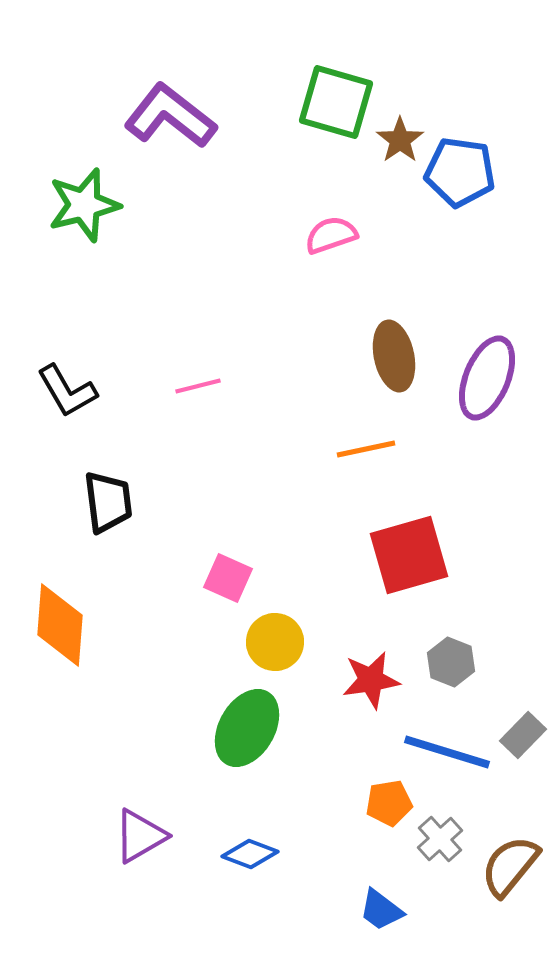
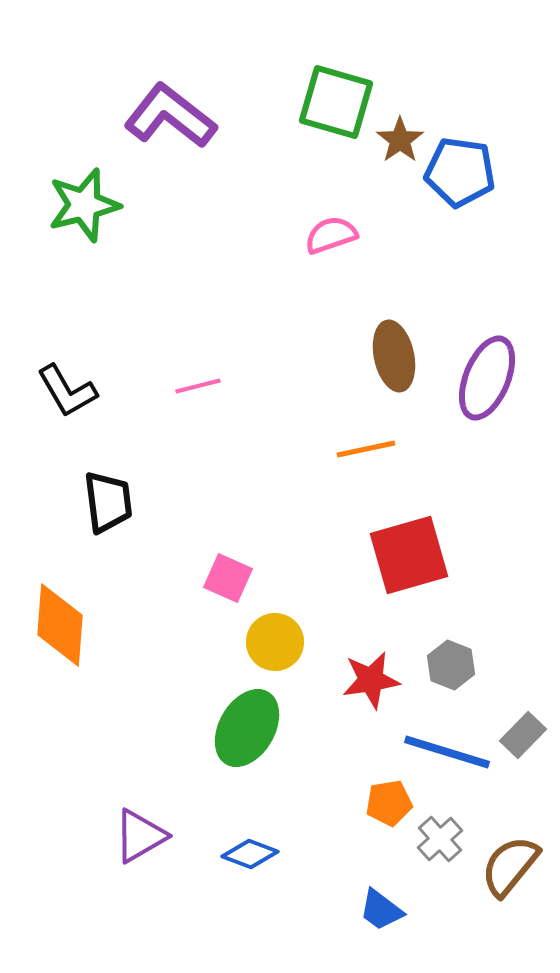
gray hexagon: moved 3 px down
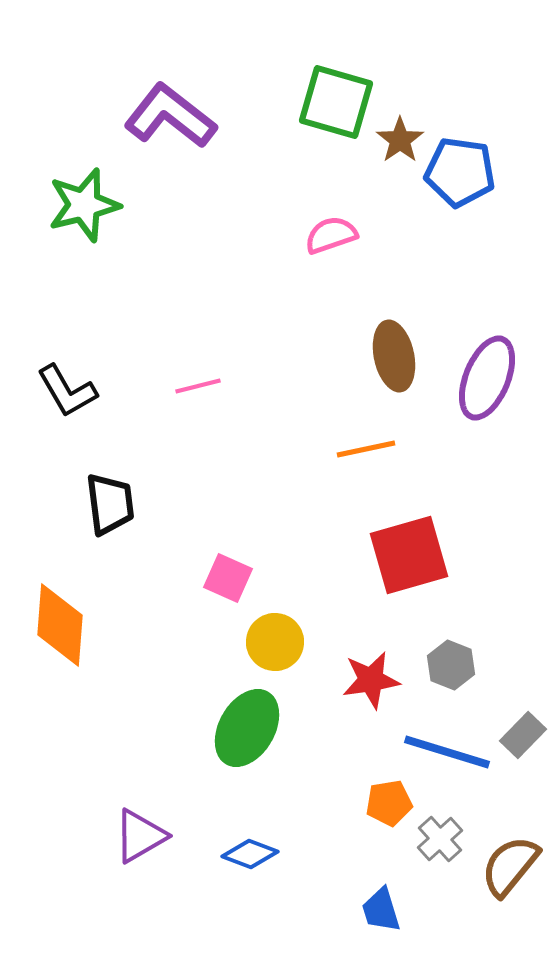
black trapezoid: moved 2 px right, 2 px down
blue trapezoid: rotated 36 degrees clockwise
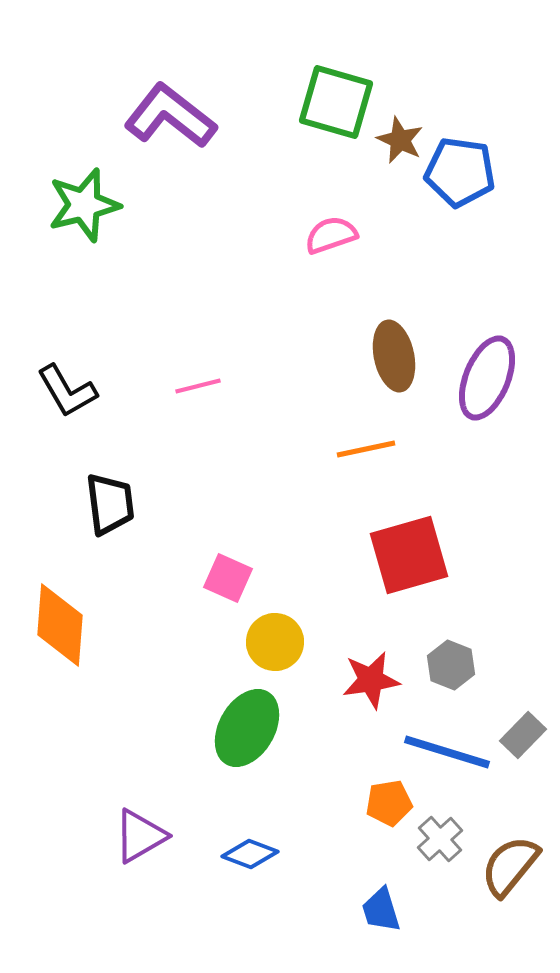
brown star: rotated 12 degrees counterclockwise
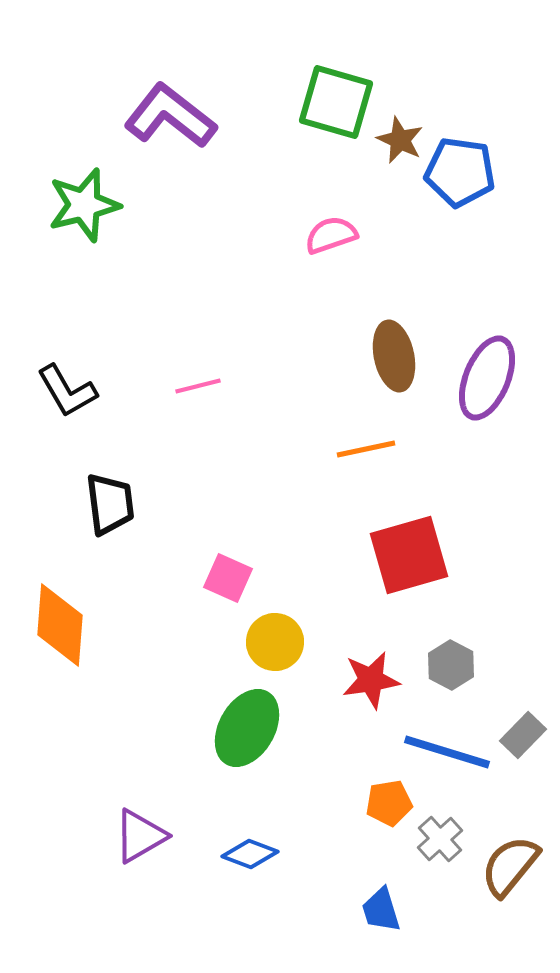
gray hexagon: rotated 6 degrees clockwise
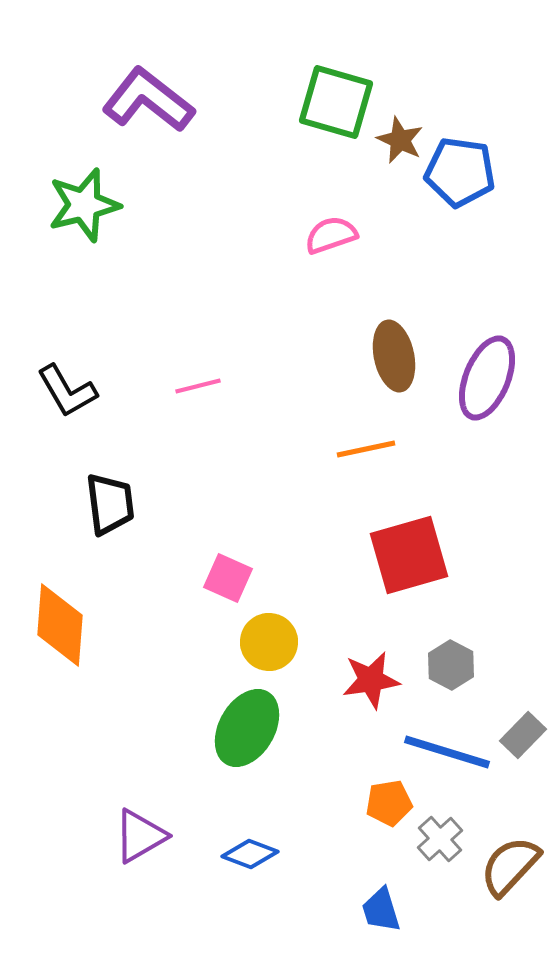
purple L-shape: moved 22 px left, 16 px up
yellow circle: moved 6 px left
brown semicircle: rotated 4 degrees clockwise
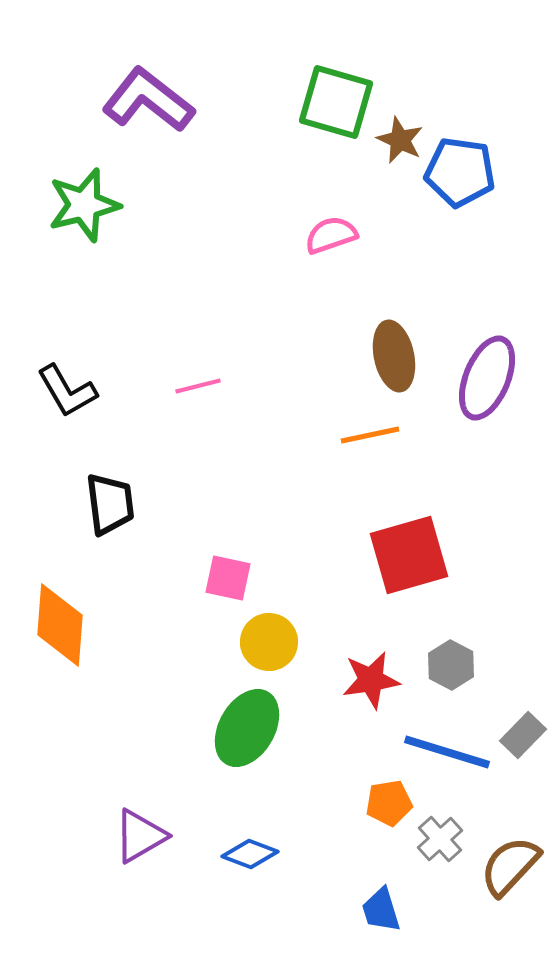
orange line: moved 4 px right, 14 px up
pink square: rotated 12 degrees counterclockwise
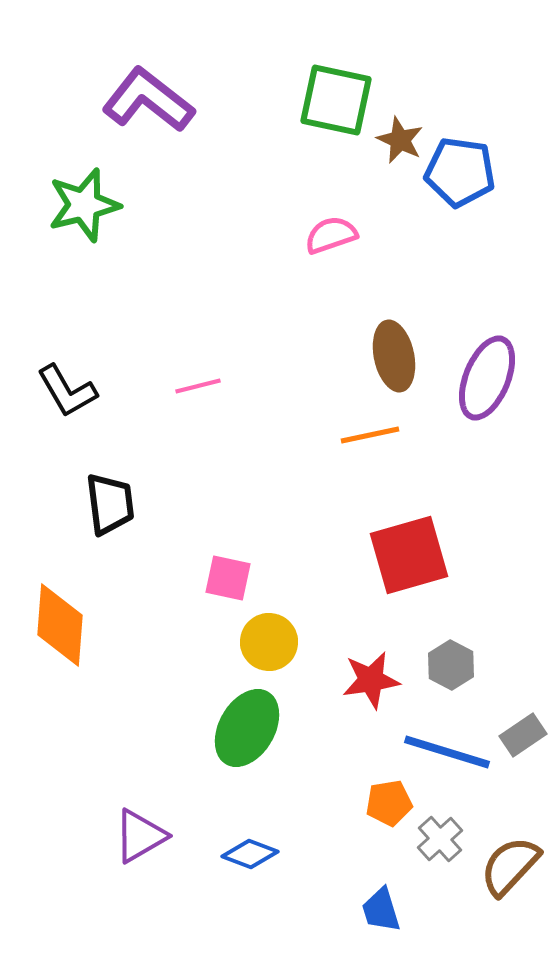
green square: moved 2 px up; rotated 4 degrees counterclockwise
gray rectangle: rotated 12 degrees clockwise
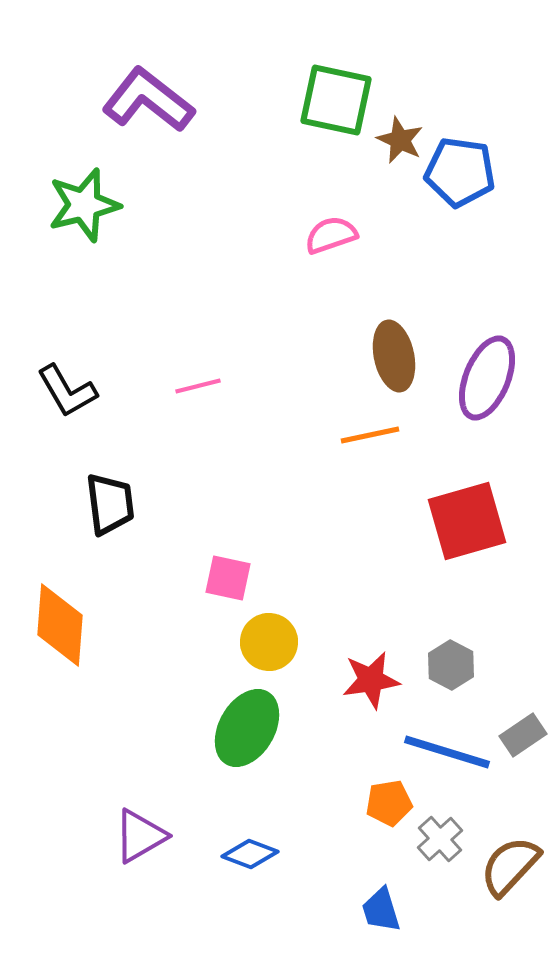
red square: moved 58 px right, 34 px up
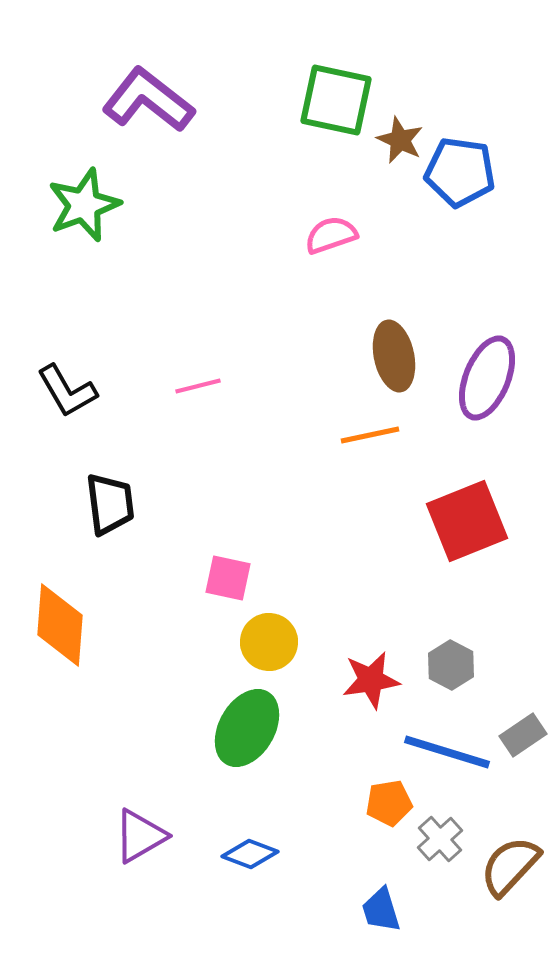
green star: rotated 6 degrees counterclockwise
red square: rotated 6 degrees counterclockwise
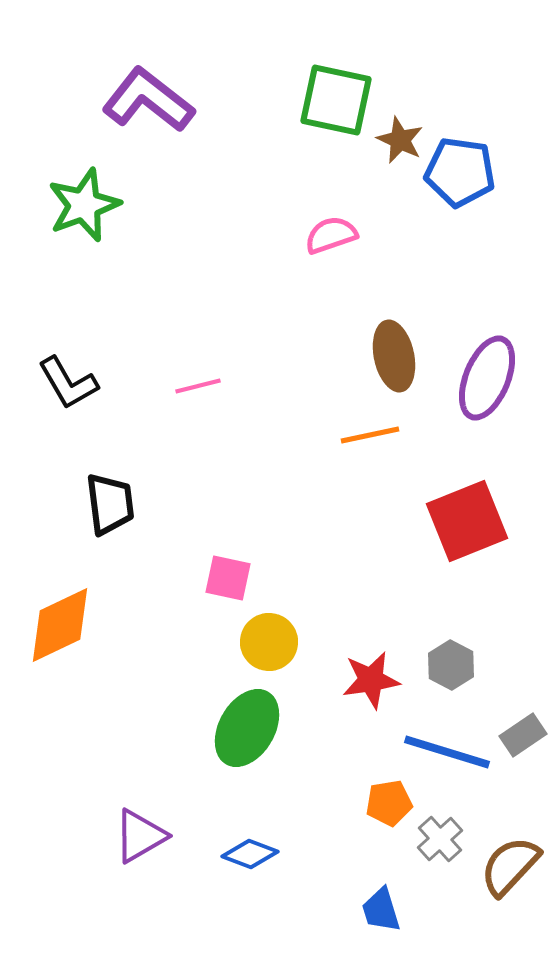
black L-shape: moved 1 px right, 8 px up
orange diamond: rotated 60 degrees clockwise
